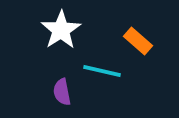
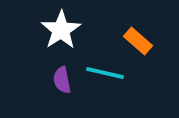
cyan line: moved 3 px right, 2 px down
purple semicircle: moved 12 px up
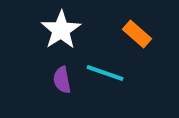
orange rectangle: moved 1 px left, 7 px up
cyan line: rotated 6 degrees clockwise
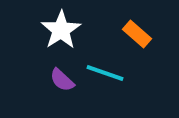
purple semicircle: rotated 36 degrees counterclockwise
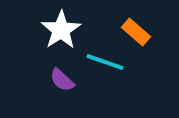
orange rectangle: moved 1 px left, 2 px up
cyan line: moved 11 px up
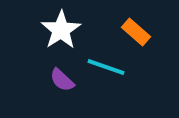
cyan line: moved 1 px right, 5 px down
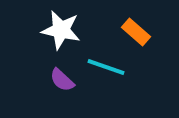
white star: rotated 27 degrees counterclockwise
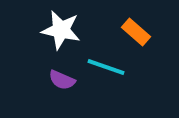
purple semicircle: rotated 20 degrees counterclockwise
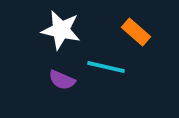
cyan line: rotated 6 degrees counterclockwise
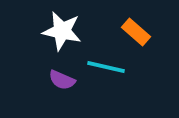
white star: moved 1 px right, 1 px down
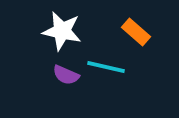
purple semicircle: moved 4 px right, 5 px up
